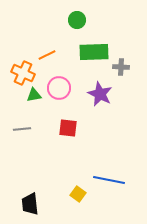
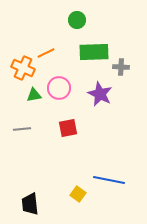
orange line: moved 1 px left, 2 px up
orange cross: moved 5 px up
red square: rotated 18 degrees counterclockwise
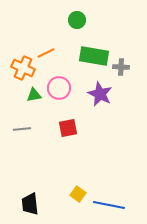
green rectangle: moved 4 px down; rotated 12 degrees clockwise
blue line: moved 25 px down
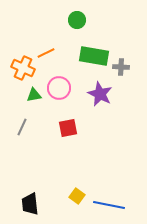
gray line: moved 2 px up; rotated 60 degrees counterclockwise
yellow square: moved 1 px left, 2 px down
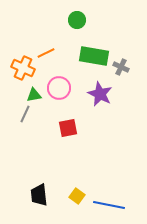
gray cross: rotated 21 degrees clockwise
gray line: moved 3 px right, 13 px up
black trapezoid: moved 9 px right, 9 px up
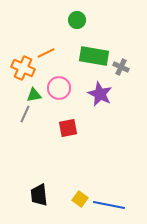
yellow square: moved 3 px right, 3 px down
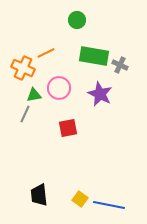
gray cross: moved 1 px left, 2 px up
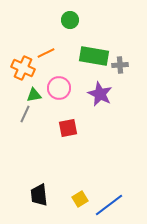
green circle: moved 7 px left
gray cross: rotated 28 degrees counterclockwise
yellow square: rotated 21 degrees clockwise
blue line: rotated 48 degrees counterclockwise
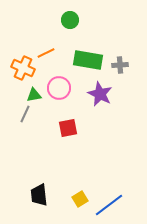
green rectangle: moved 6 px left, 4 px down
